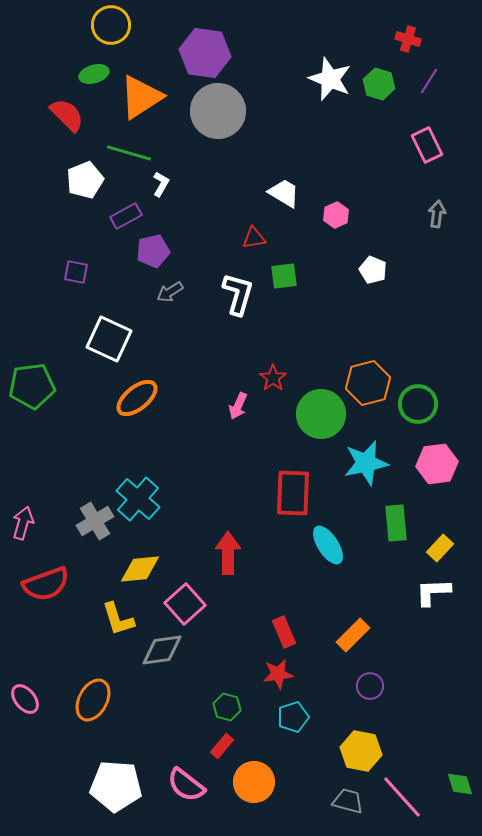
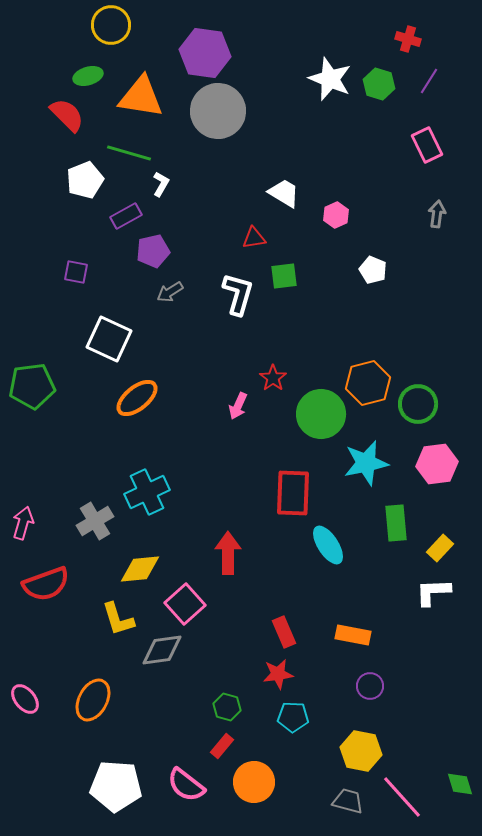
green ellipse at (94, 74): moved 6 px left, 2 px down
orange triangle at (141, 97): rotated 42 degrees clockwise
cyan cross at (138, 499): moved 9 px right, 7 px up; rotated 24 degrees clockwise
orange rectangle at (353, 635): rotated 56 degrees clockwise
cyan pentagon at (293, 717): rotated 20 degrees clockwise
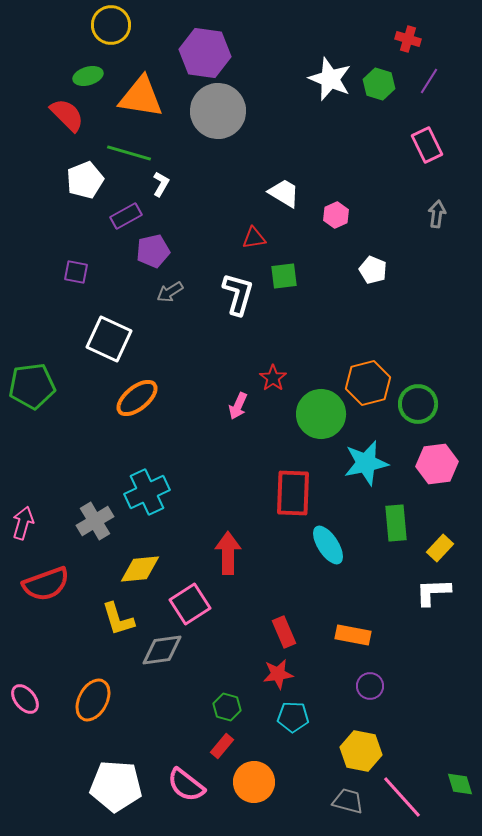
pink square at (185, 604): moved 5 px right; rotated 9 degrees clockwise
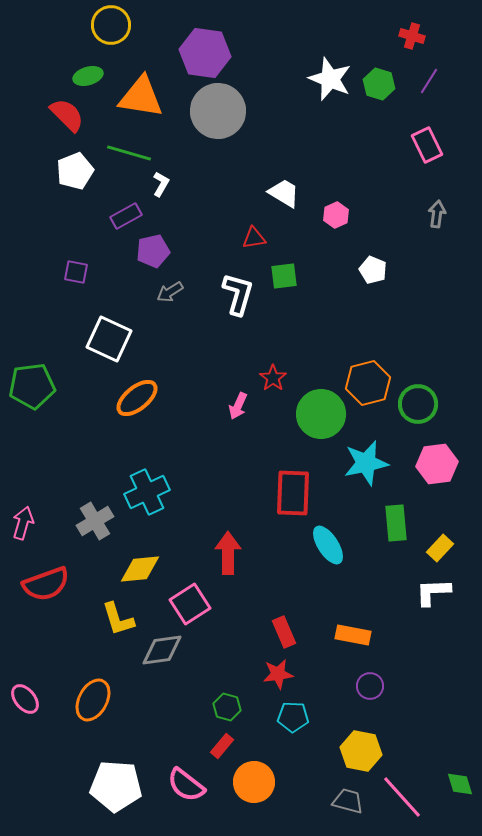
red cross at (408, 39): moved 4 px right, 3 px up
white pentagon at (85, 180): moved 10 px left, 9 px up
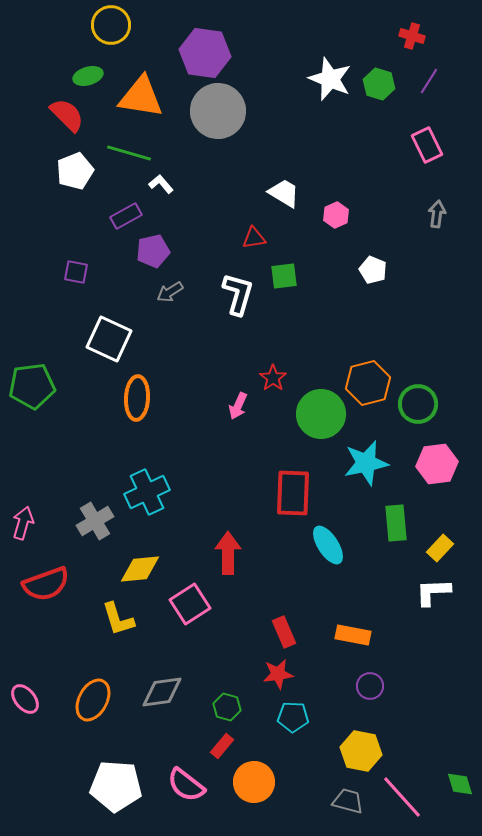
white L-shape at (161, 184): rotated 70 degrees counterclockwise
orange ellipse at (137, 398): rotated 48 degrees counterclockwise
gray diamond at (162, 650): moved 42 px down
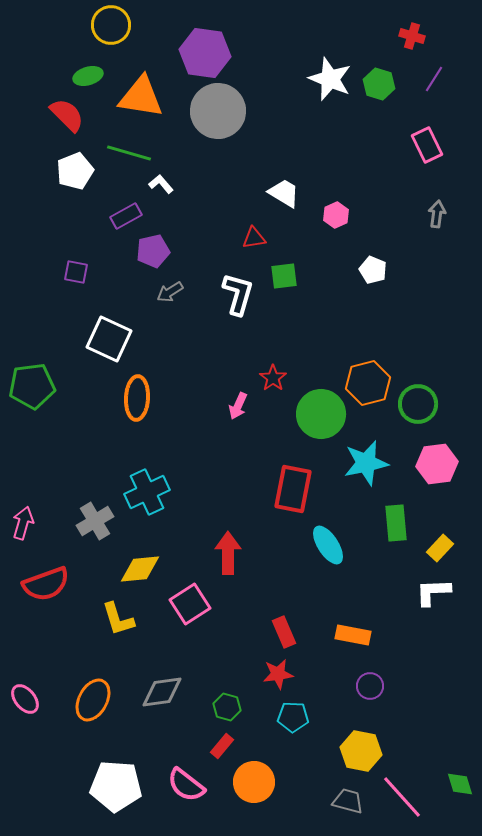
purple line at (429, 81): moved 5 px right, 2 px up
red rectangle at (293, 493): moved 4 px up; rotated 9 degrees clockwise
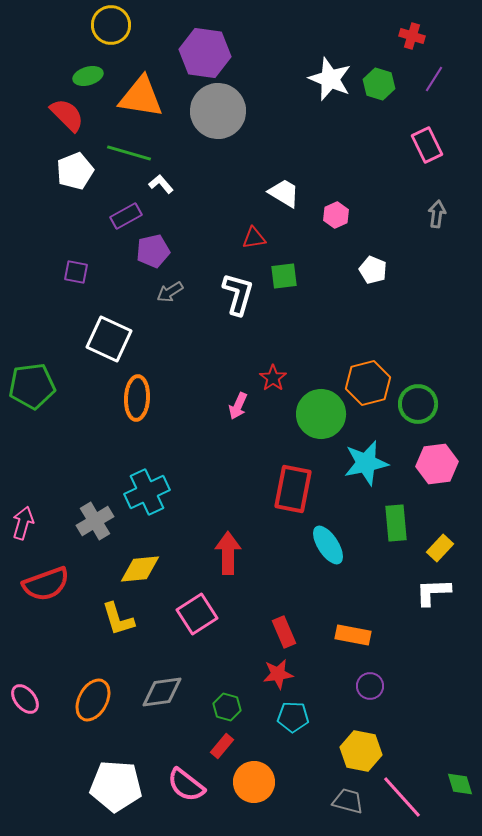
pink square at (190, 604): moved 7 px right, 10 px down
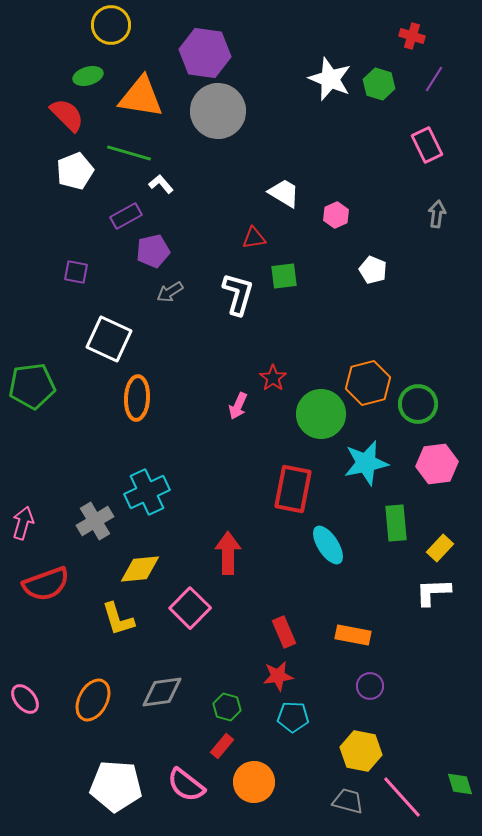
pink square at (197, 614): moved 7 px left, 6 px up; rotated 12 degrees counterclockwise
red star at (278, 674): moved 2 px down
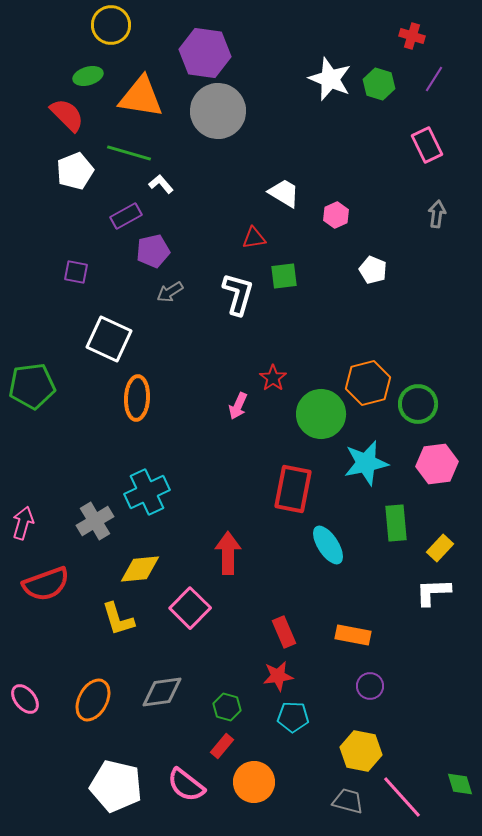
white pentagon at (116, 786): rotated 9 degrees clockwise
